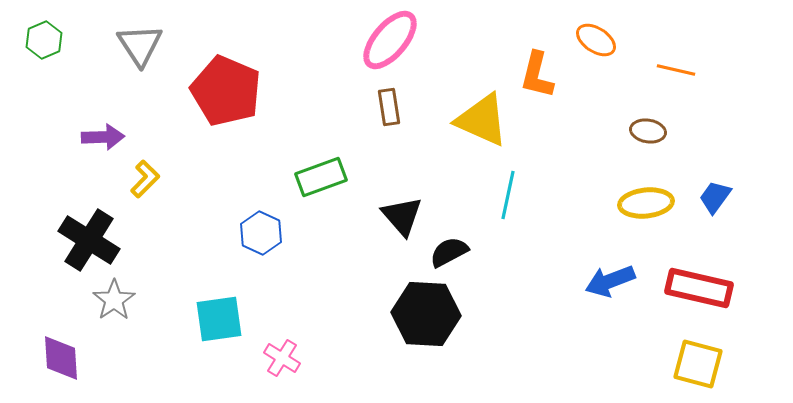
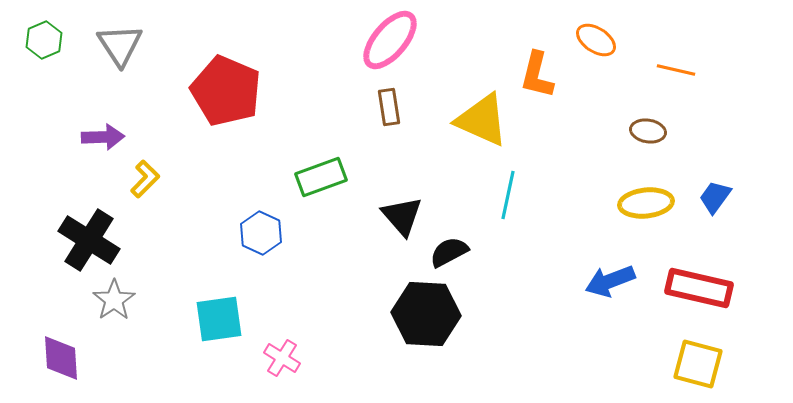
gray triangle: moved 20 px left
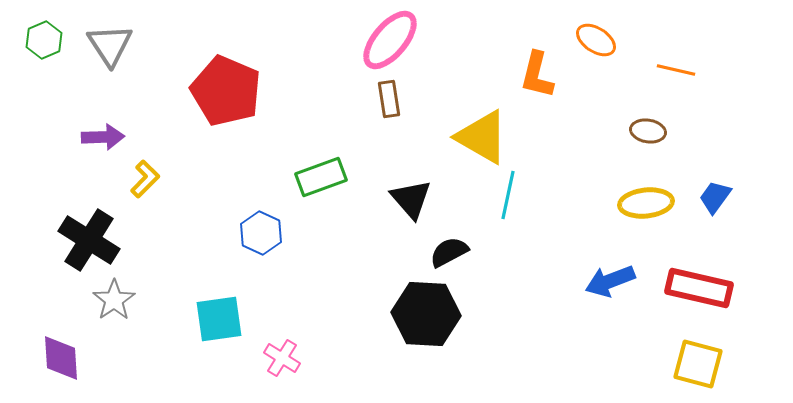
gray triangle: moved 10 px left
brown rectangle: moved 8 px up
yellow triangle: moved 17 px down; rotated 6 degrees clockwise
black triangle: moved 9 px right, 17 px up
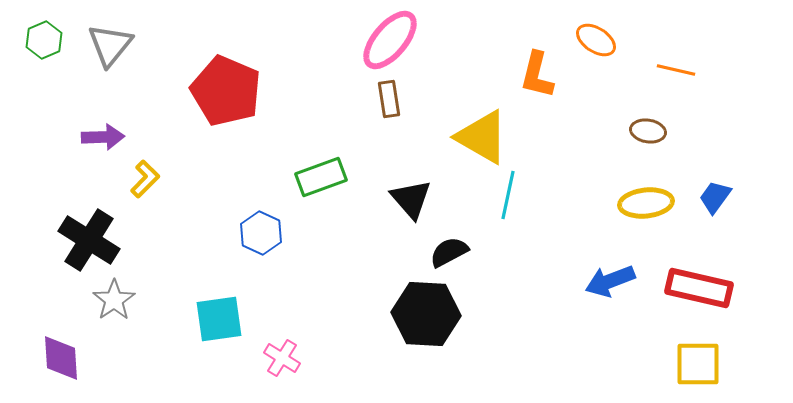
gray triangle: rotated 12 degrees clockwise
yellow square: rotated 15 degrees counterclockwise
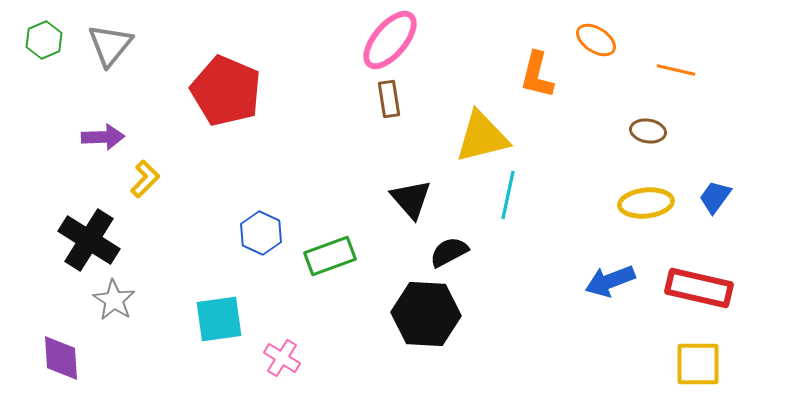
yellow triangle: rotated 44 degrees counterclockwise
green rectangle: moved 9 px right, 79 px down
gray star: rotated 6 degrees counterclockwise
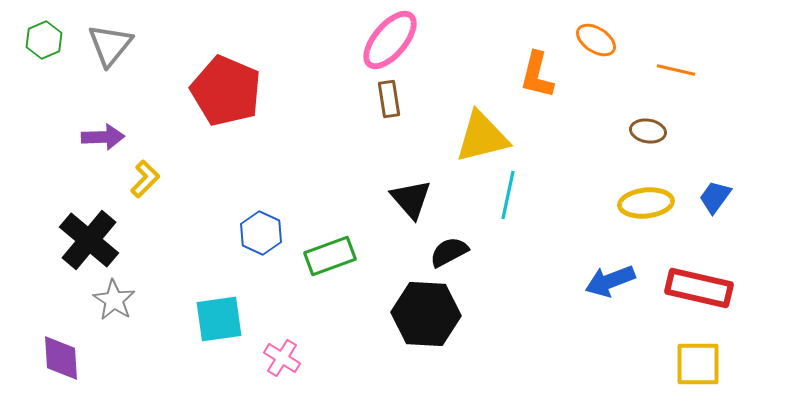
black cross: rotated 8 degrees clockwise
